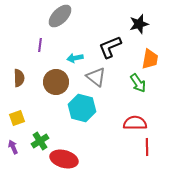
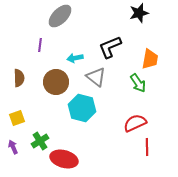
black star: moved 11 px up
red semicircle: rotated 25 degrees counterclockwise
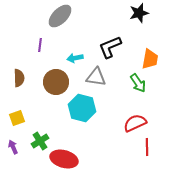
gray triangle: rotated 30 degrees counterclockwise
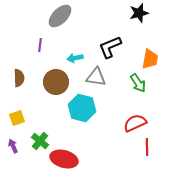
green cross: rotated 18 degrees counterclockwise
purple arrow: moved 1 px up
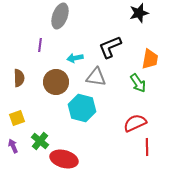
gray ellipse: rotated 25 degrees counterclockwise
